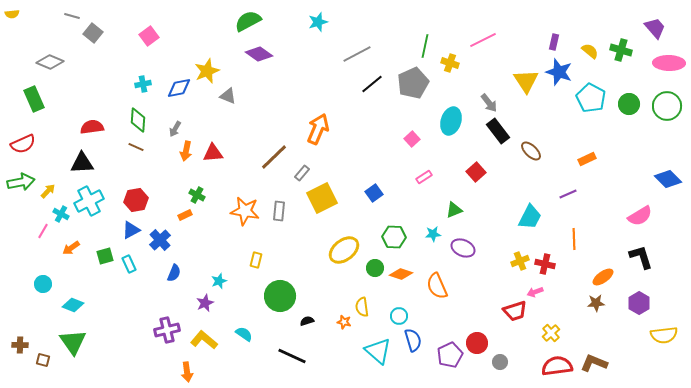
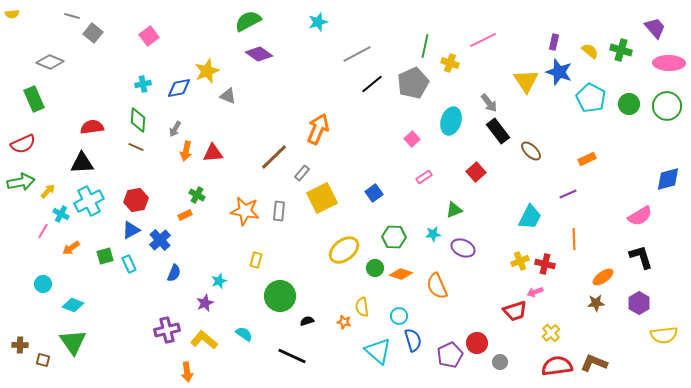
blue diamond at (668, 179): rotated 60 degrees counterclockwise
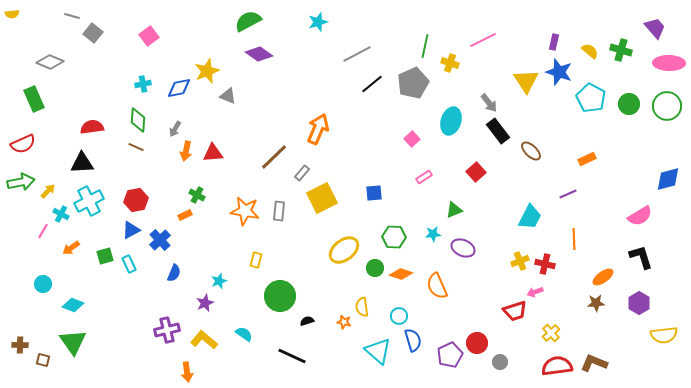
blue square at (374, 193): rotated 30 degrees clockwise
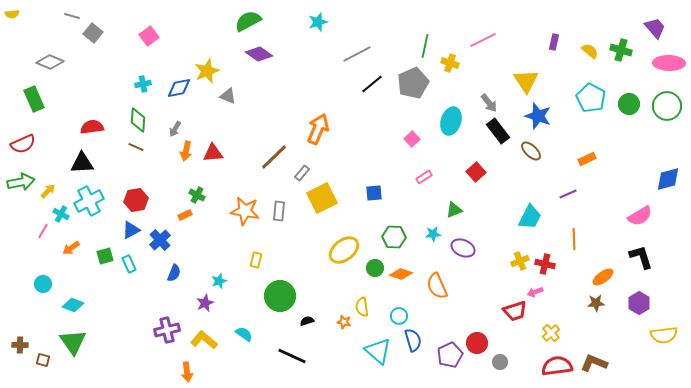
blue star at (559, 72): moved 21 px left, 44 px down
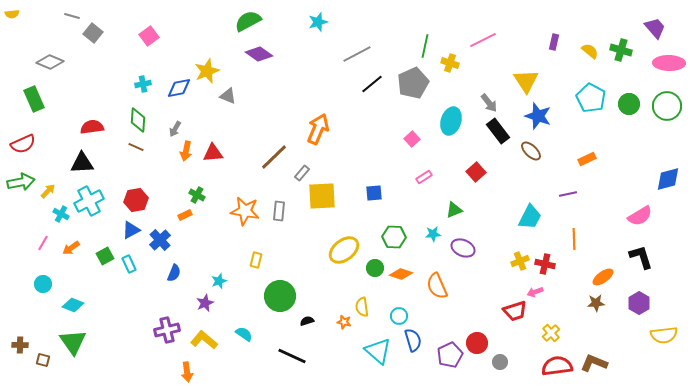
purple line at (568, 194): rotated 12 degrees clockwise
yellow square at (322, 198): moved 2 px up; rotated 24 degrees clockwise
pink line at (43, 231): moved 12 px down
green square at (105, 256): rotated 12 degrees counterclockwise
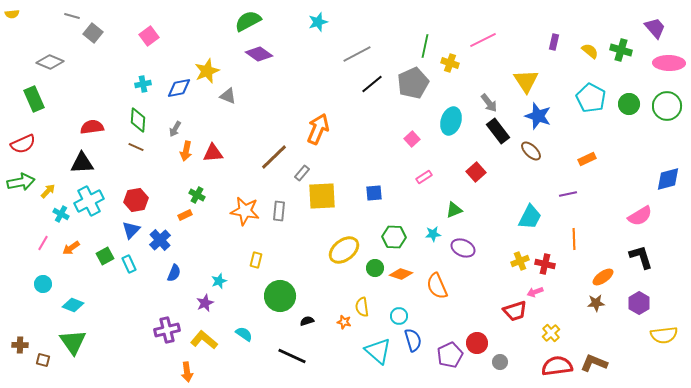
blue triangle at (131, 230): rotated 18 degrees counterclockwise
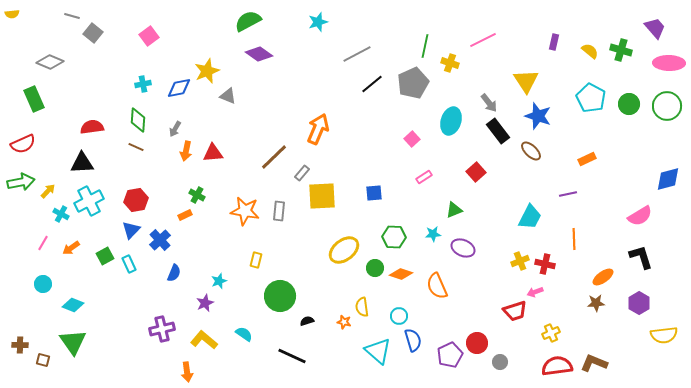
purple cross at (167, 330): moved 5 px left, 1 px up
yellow cross at (551, 333): rotated 18 degrees clockwise
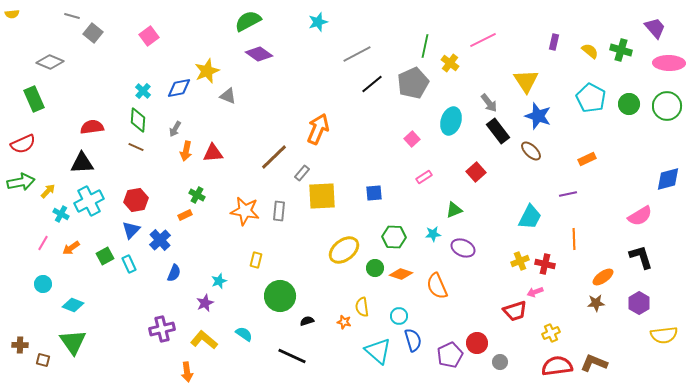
yellow cross at (450, 63): rotated 18 degrees clockwise
cyan cross at (143, 84): moved 7 px down; rotated 35 degrees counterclockwise
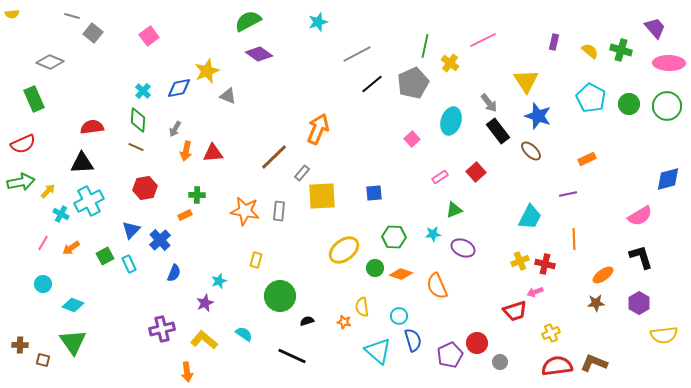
pink rectangle at (424, 177): moved 16 px right
green cross at (197, 195): rotated 28 degrees counterclockwise
red hexagon at (136, 200): moved 9 px right, 12 px up
orange ellipse at (603, 277): moved 2 px up
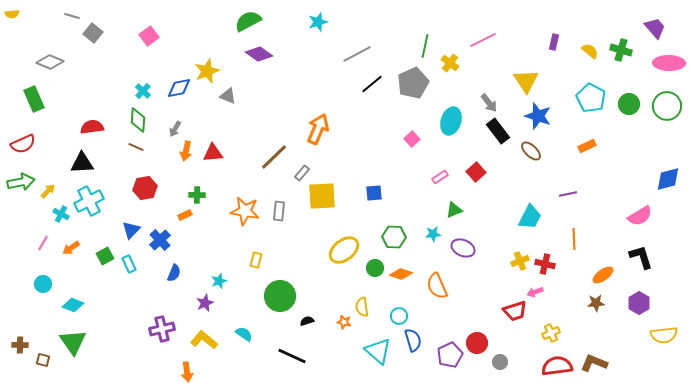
orange rectangle at (587, 159): moved 13 px up
